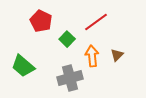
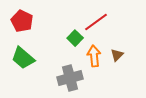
red pentagon: moved 19 px left
green square: moved 8 px right, 1 px up
orange arrow: moved 2 px right
green trapezoid: moved 8 px up
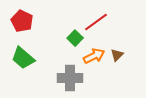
orange arrow: rotated 70 degrees clockwise
gray cross: rotated 15 degrees clockwise
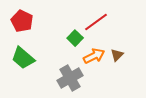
gray cross: rotated 30 degrees counterclockwise
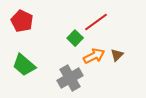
green trapezoid: moved 1 px right, 7 px down
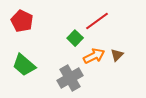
red line: moved 1 px right, 1 px up
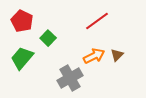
green square: moved 27 px left
green trapezoid: moved 2 px left, 7 px up; rotated 90 degrees clockwise
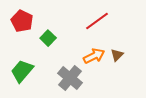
green trapezoid: moved 13 px down
gray cross: rotated 20 degrees counterclockwise
